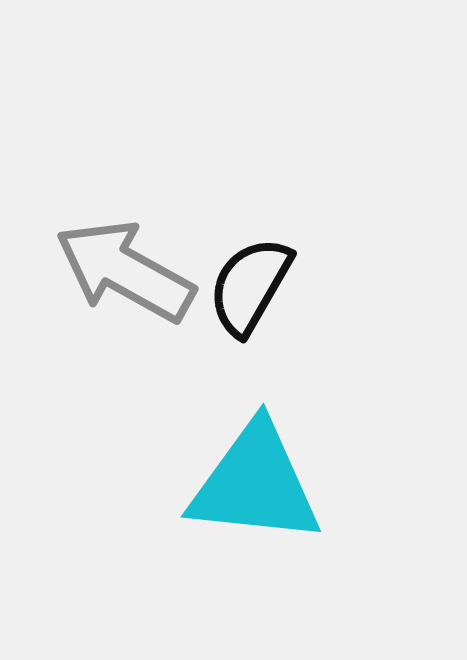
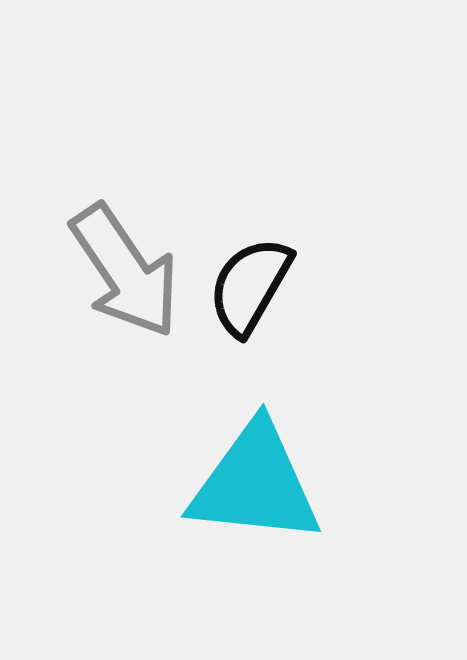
gray arrow: rotated 153 degrees counterclockwise
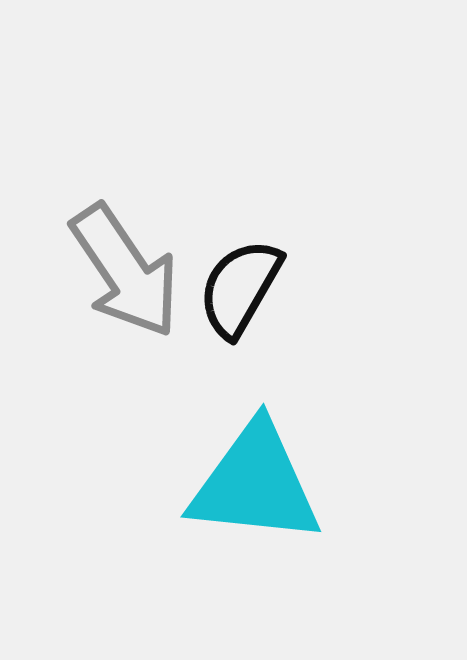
black semicircle: moved 10 px left, 2 px down
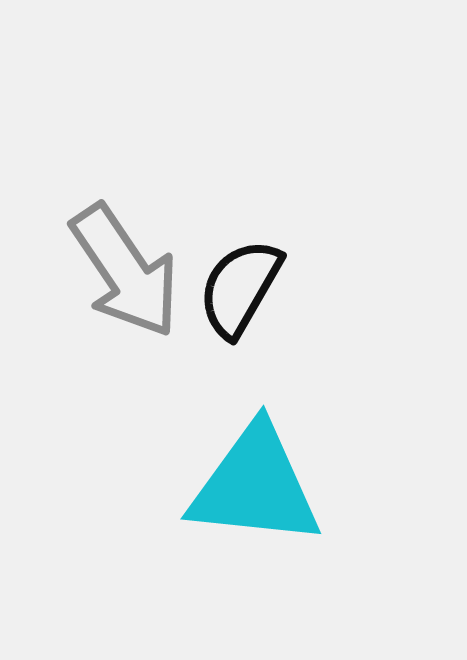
cyan triangle: moved 2 px down
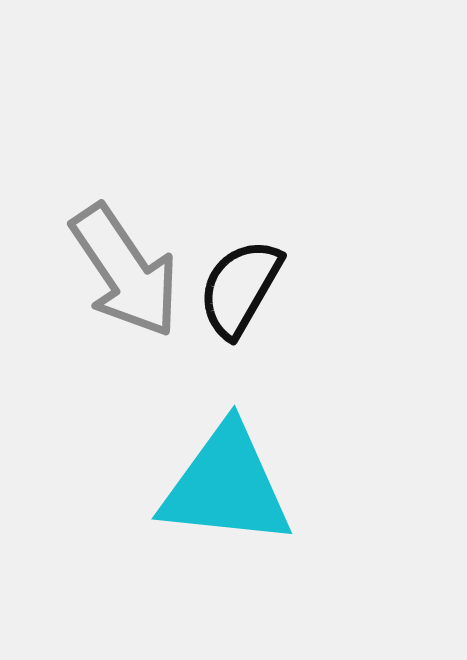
cyan triangle: moved 29 px left
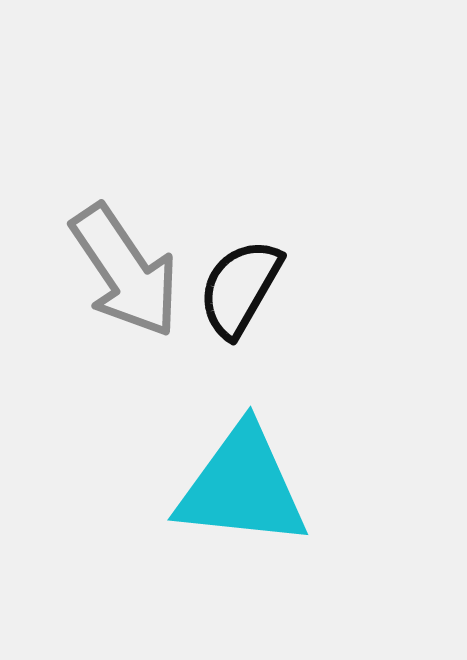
cyan triangle: moved 16 px right, 1 px down
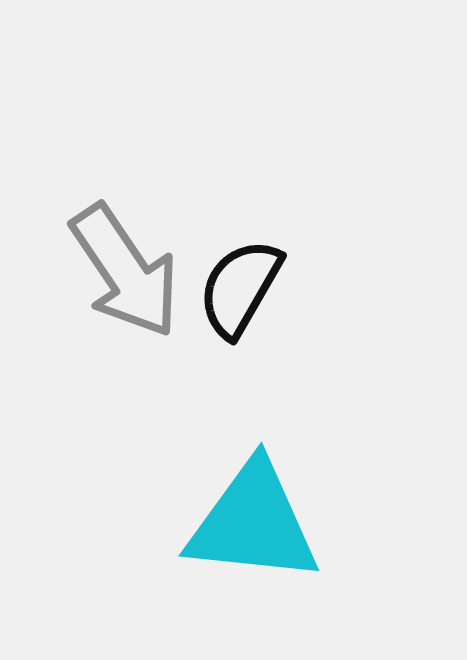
cyan triangle: moved 11 px right, 36 px down
